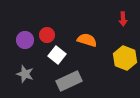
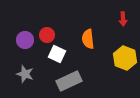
orange semicircle: moved 1 px right, 1 px up; rotated 114 degrees counterclockwise
white square: moved 1 px up; rotated 12 degrees counterclockwise
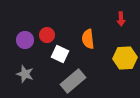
red arrow: moved 2 px left
white square: moved 3 px right
yellow hexagon: rotated 25 degrees counterclockwise
gray rectangle: moved 4 px right; rotated 15 degrees counterclockwise
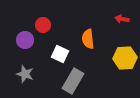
red arrow: moved 1 px right; rotated 104 degrees clockwise
red circle: moved 4 px left, 10 px up
gray rectangle: rotated 20 degrees counterclockwise
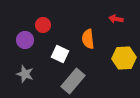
red arrow: moved 6 px left
yellow hexagon: moved 1 px left
gray rectangle: rotated 10 degrees clockwise
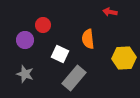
red arrow: moved 6 px left, 7 px up
gray rectangle: moved 1 px right, 3 px up
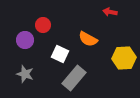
orange semicircle: rotated 54 degrees counterclockwise
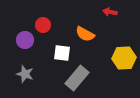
orange semicircle: moved 3 px left, 5 px up
white square: moved 2 px right, 1 px up; rotated 18 degrees counterclockwise
gray rectangle: moved 3 px right
